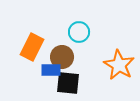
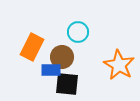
cyan circle: moved 1 px left
black square: moved 1 px left, 1 px down
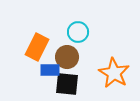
orange rectangle: moved 5 px right
brown circle: moved 5 px right
orange star: moved 5 px left, 8 px down
blue rectangle: moved 1 px left
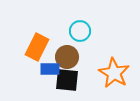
cyan circle: moved 2 px right, 1 px up
blue rectangle: moved 1 px up
black square: moved 4 px up
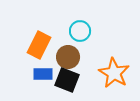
orange rectangle: moved 2 px right, 2 px up
brown circle: moved 1 px right
blue rectangle: moved 7 px left, 5 px down
black square: rotated 15 degrees clockwise
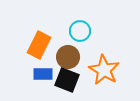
orange star: moved 10 px left, 3 px up
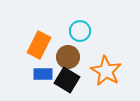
orange star: moved 2 px right, 1 px down
black square: rotated 10 degrees clockwise
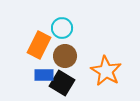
cyan circle: moved 18 px left, 3 px up
brown circle: moved 3 px left, 1 px up
blue rectangle: moved 1 px right, 1 px down
black square: moved 5 px left, 3 px down
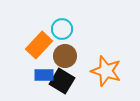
cyan circle: moved 1 px down
orange rectangle: rotated 16 degrees clockwise
orange star: rotated 12 degrees counterclockwise
black square: moved 2 px up
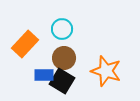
orange rectangle: moved 14 px left, 1 px up
brown circle: moved 1 px left, 2 px down
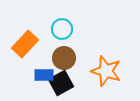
black square: moved 1 px left, 2 px down; rotated 30 degrees clockwise
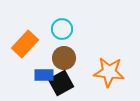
orange star: moved 3 px right, 1 px down; rotated 12 degrees counterclockwise
